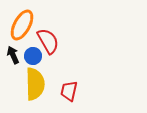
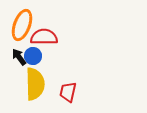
orange ellipse: rotated 8 degrees counterclockwise
red semicircle: moved 4 px left, 4 px up; rotated 60 degrees counterclockwise
black arrow: moved 6 px right, 2 px down; rotated 12 degrees counterclockwise
red trapezoid: moved 1 px left, 1 px down
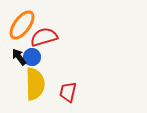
orange ellipse: rotated 16 degrees clockwise
red semicircle: rotated 16 degrees counterclockwise
blue circle: moved 1 px left, 1 px down
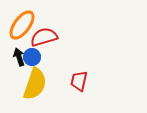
black arrow: rotated 18 degrees clockwise
yellow semicircle: rotated 20 degrees clockwise
red trapezoid: moved 11 px right, 11 px up
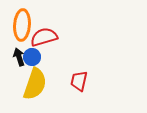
orange ellipse: rotated 32 degrees counterclockwise
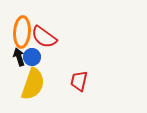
orange ellipse: moved 7 px down
red semicircle: rotated 128 degrees counterclockwise
yellow semicircle: moved 2 px left
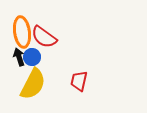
orange ellipse: rotated 12 degrees counterclockwise
yellow semicircle: rotated 8 degrees clockwise
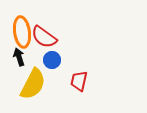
blue circle: moved 20 px right, 3 px down
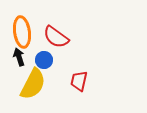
red semicircle: moved 12 px right
blue circle: moved 8 px left
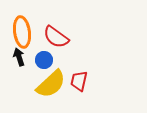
yellow semicircle: moved 18 px right; rotated 20 degrees clockwise
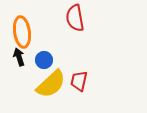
red semicircle: moved 19 px right, 19 px up; rotated 44 degrees clockwise
